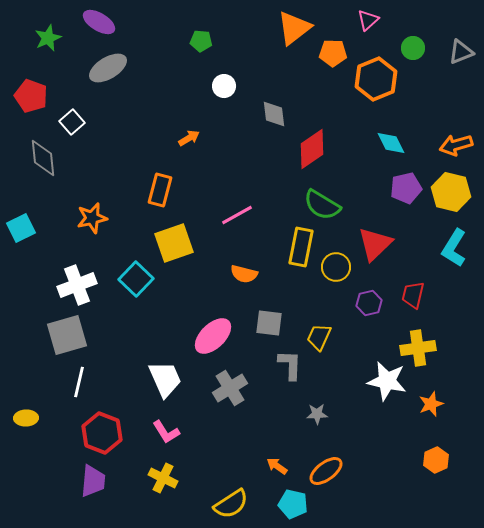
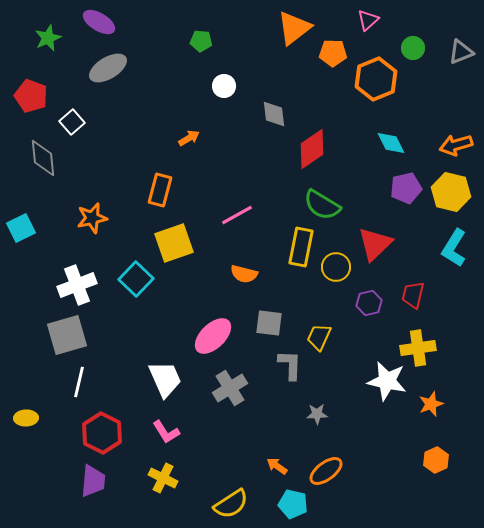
red hexagon at (102, 433): rotated 6 degrees clockwise
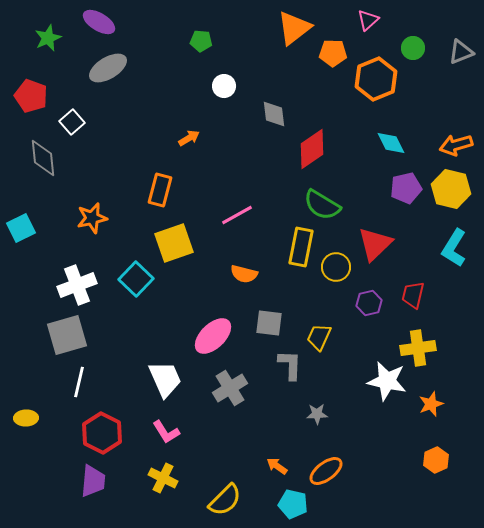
yellow hexagon at (451, 192): moved 3 px up
yellow semicircle at (231, 504): moved 6 px left, 4 px up; rotated 12 degrees counterclockwise
